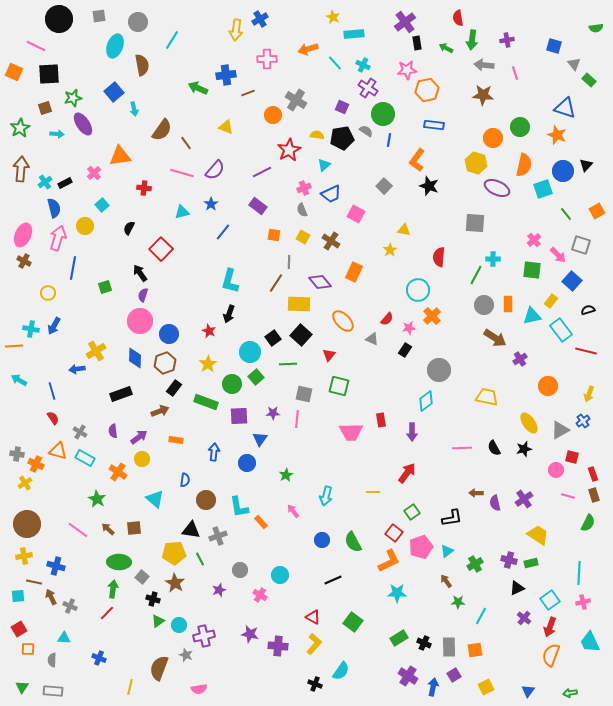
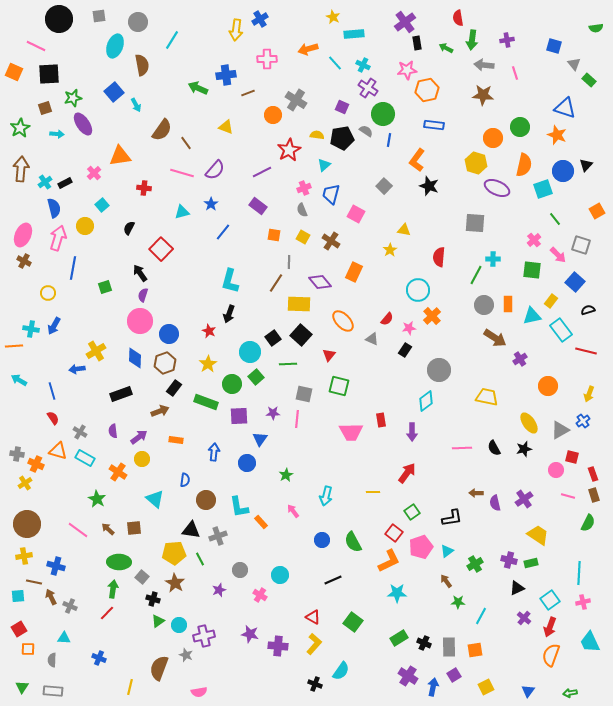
cyan arrow at (134, 109): moved 2 px right, 4 px up; rotated 16 degrees counterclockwise
blue trapezoid at (331, 194): rotated 130 degrees clockwise
green line at (566, 214): moved 11 px left, 5 px down
blue square at (572, 281): moved 3 px right, 1 px down
pink semicircle at (199, 689): moved 3 px down
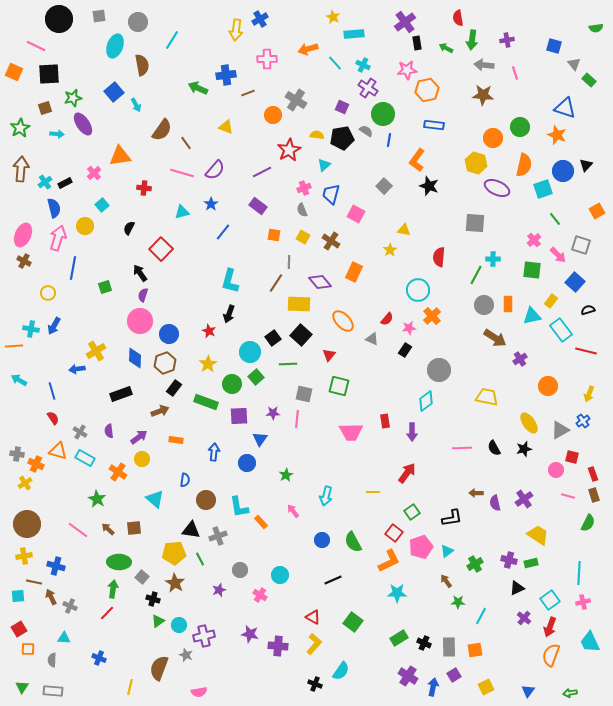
red rectangle at (381, 420): moved 4 px right, 1 px down
purple semicircle at (113, 431): moved 4 px left
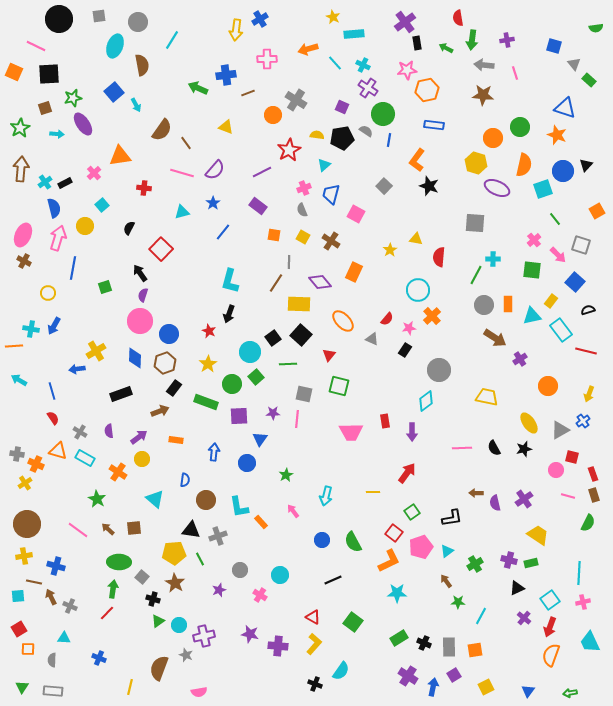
blue star at (211, 204): moved 2 px right, 1 px up
yellow triangle at (404, 230): moved 12 px right, 9 px down
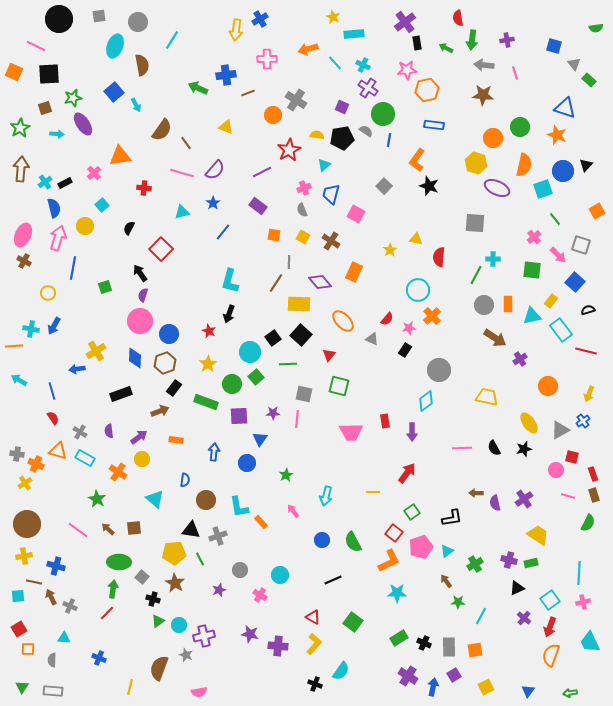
pink cross at (534, 240): moved 3 px up
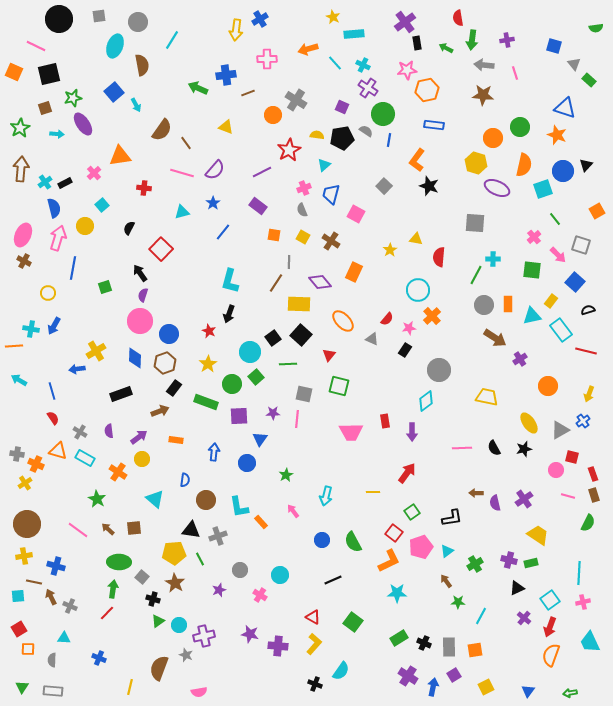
black square at (49, 74): rotated 10 degrees counterclockwise
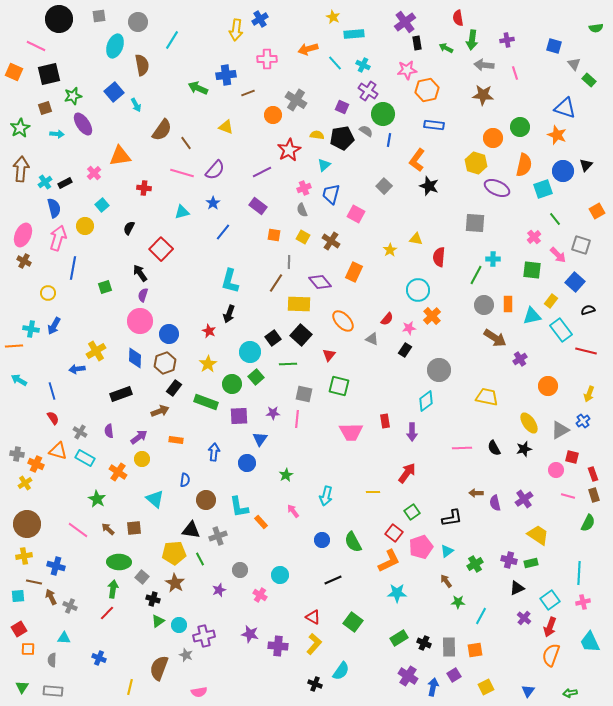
purple cross at (368, 88): moved 3 px down
green star at (73, 98): moved 2 px up
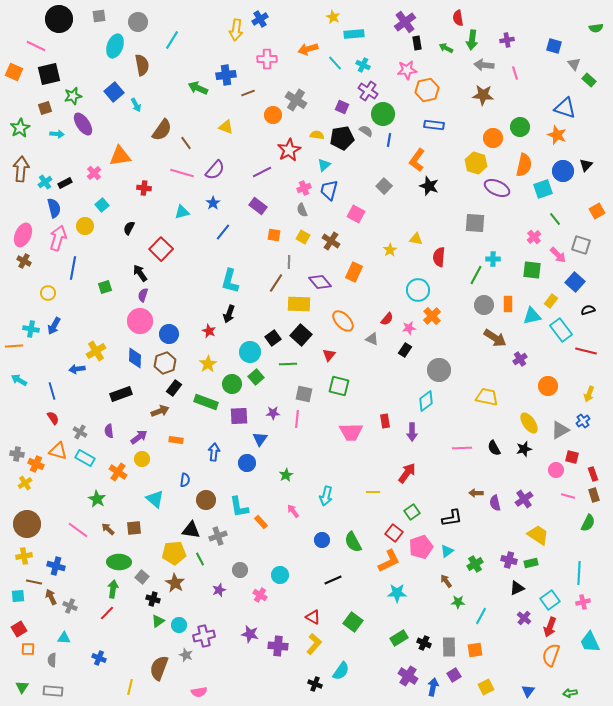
blue trapezoid at (331, 194): moved 2 px left, 4 px up
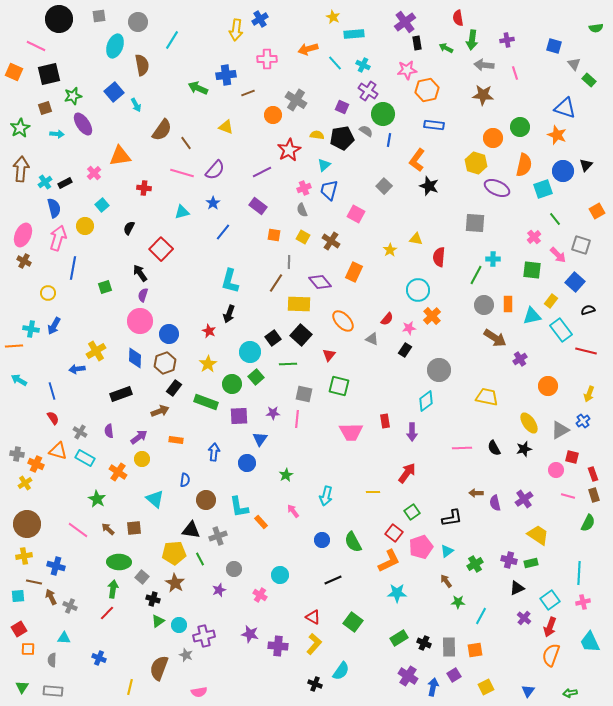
gray circle at (240, 570): moved 6 px left, 1 px up
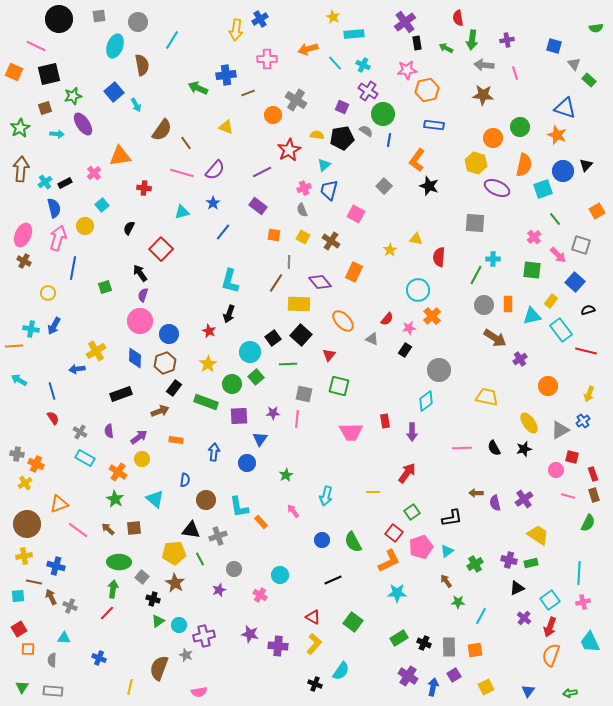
orange triangle at (58, 451): moved 1 px right, 53 px down; rotated 36 degrees counterclockwise
green star at (97, 499): moved 18 px right
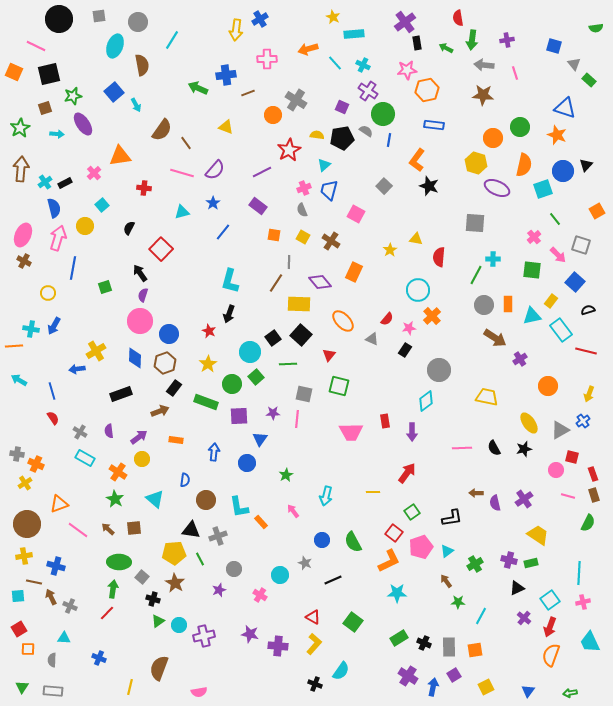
gray star at (186, 655): moved 119 px right, 92 px up
